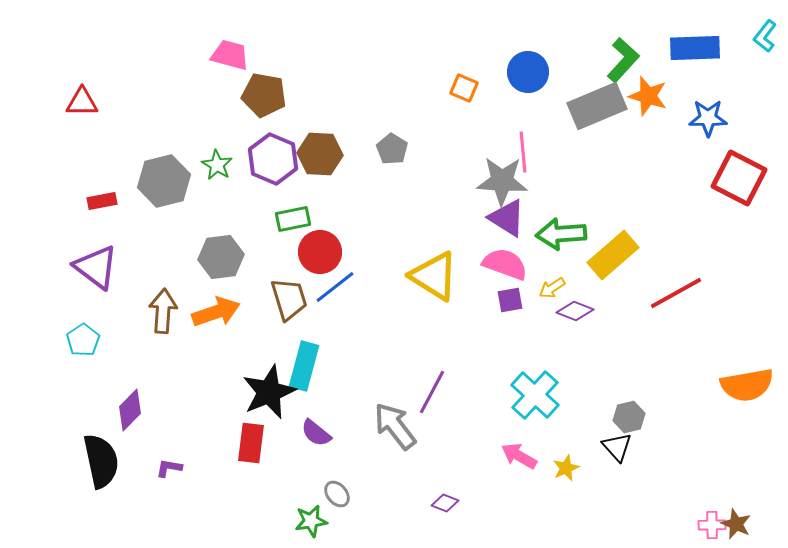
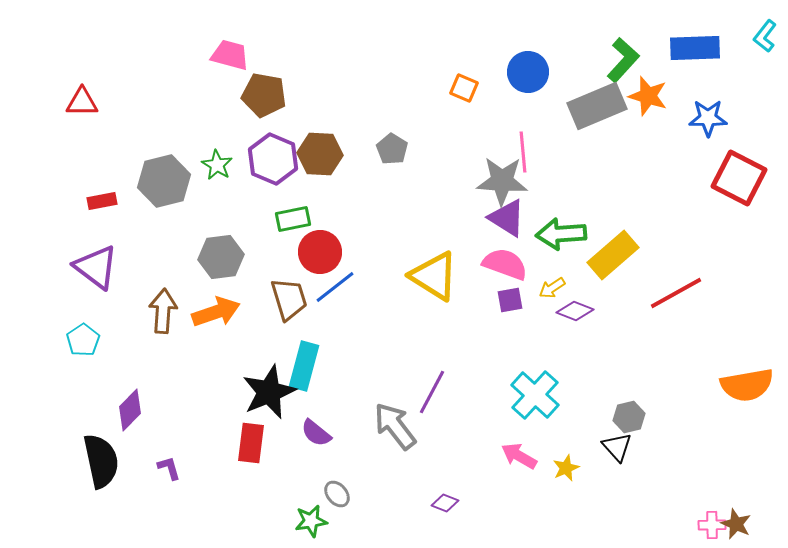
purple L-shape at (169, 468): rotated 64 degrees clockwise
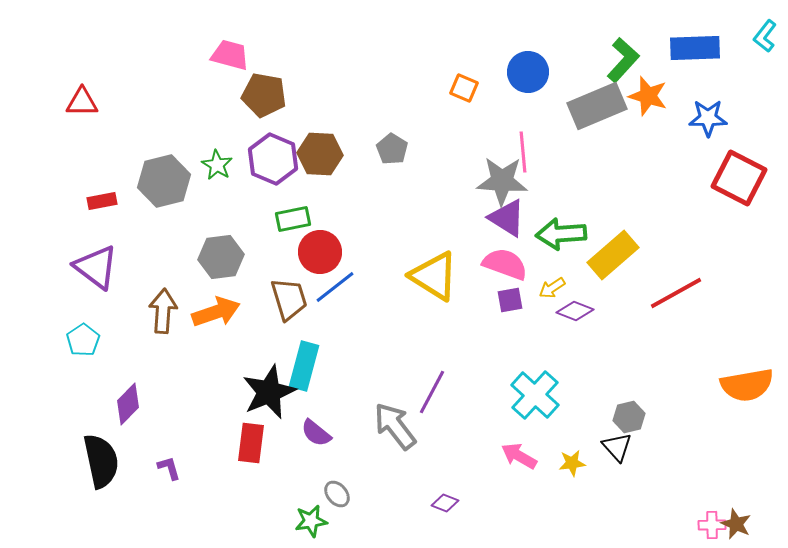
purple diamond at (130, 410): moved 2 px left, 6 px up
yellow star at (566, 468): moved 6 px right, 5 px up; rotated 16 degrees clockwise
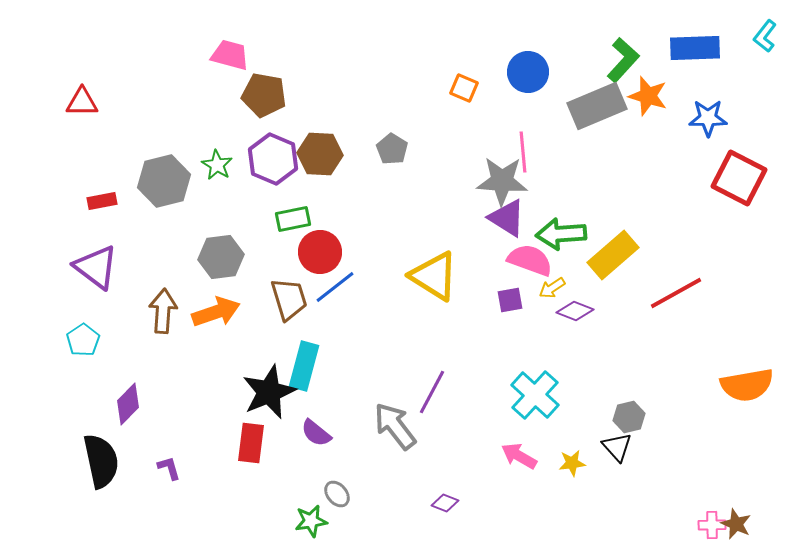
pink semicircle at (505, 264): moved 25 px right, 4 px up
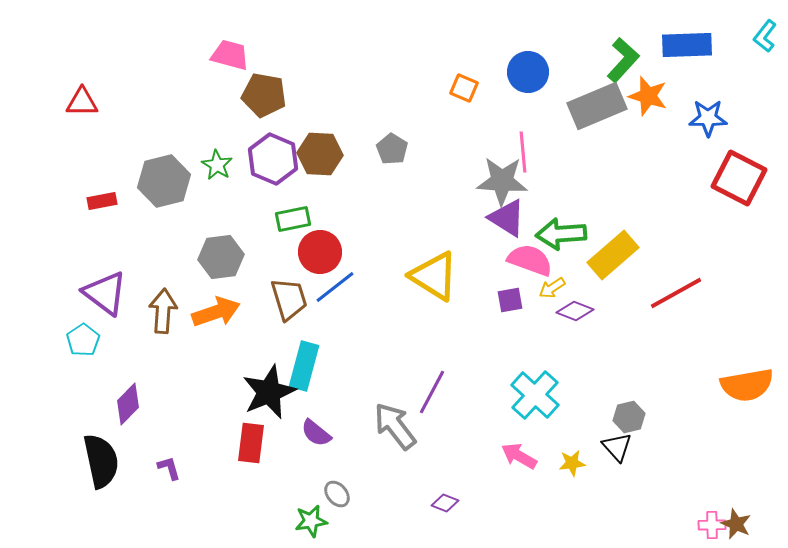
blue rectangle at (695, 48): moved 8 px left, 3 px up
purple triangle at (96, 267): moved 9 px right, 26 px down
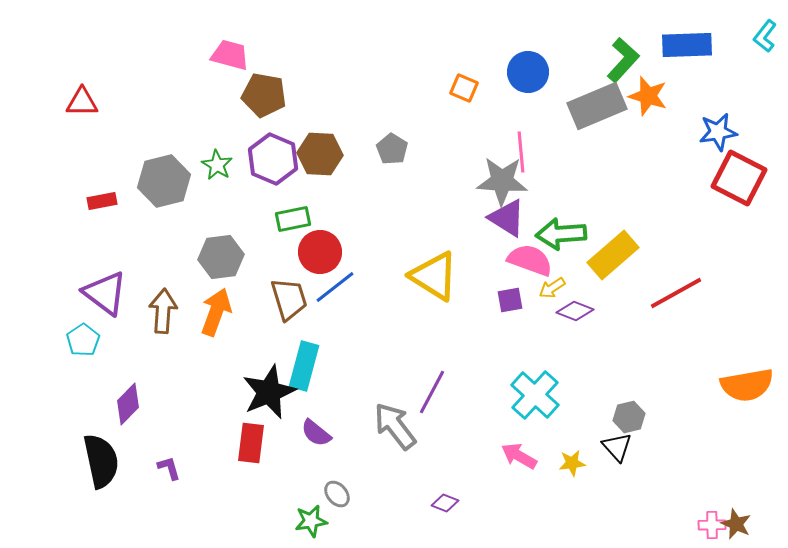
blue star at (708, 118): moved 10 px right, 14 px down; rotated 9 degrees counterclockwise
pink line at (523, 152): moved 2 px left
orange arrow at (216, 312): rotated 51 degrees counterclockwise
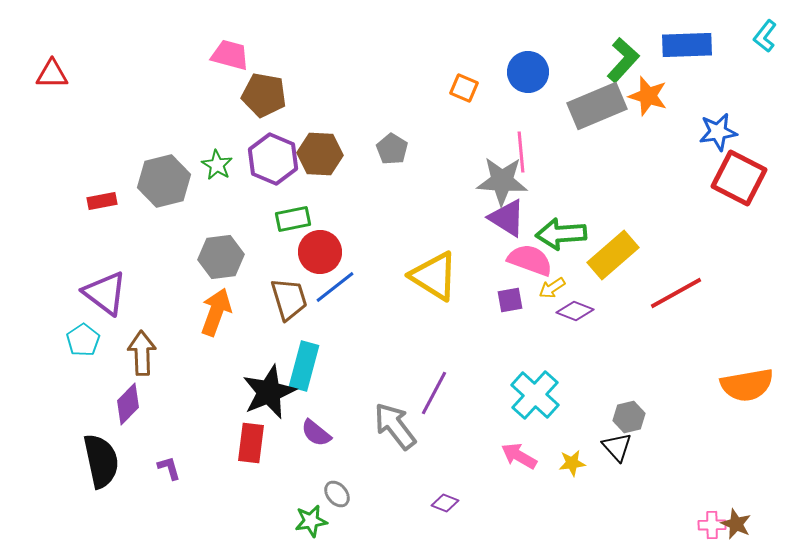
red triangle at (82, 102): moved 30 px left, 28 px up
brown arrow at (163, 311): moved 21 px left, 42 px down; rotated 6 degrees counterclockwise
purple line at (432, 392): moved 2 px right, 1 px down
